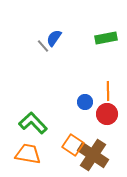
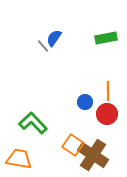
orange trapezoid: moved 9 px left, 5 px down
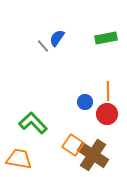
blue semicircle: moved 3 px right
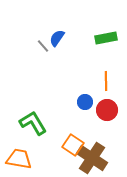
orange line: moved 2 px left, 10 px up
red circle: moved 4 px up
green L-shape: rotated 12 degrees clockwise
brown cross: moved 1 px left, 3 px down
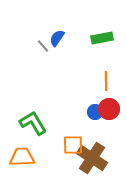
green rectangle: moved 4 px left
blue circle: moved 10 px right, 10 px down
red circle: moved 2 px right, 1 px up
orange square: rotated 35 degrees counterclockwise
orange trapezoid: moved 3 px right, 2 px up; rotated 12 degrees counterclockwise
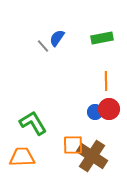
brown cross: moved 2 px up
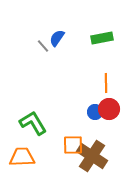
orange line: moved 2 px down
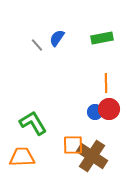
gray line: moved 6 px left, 1 px up
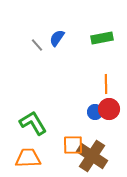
orange line: moved 1 px down
orange trapezoid: moved 6 px right, 1 px down
